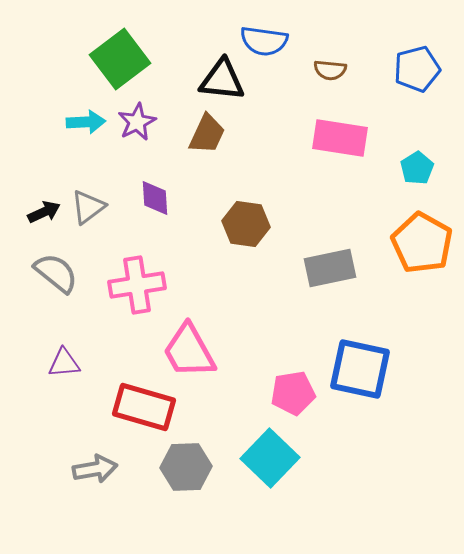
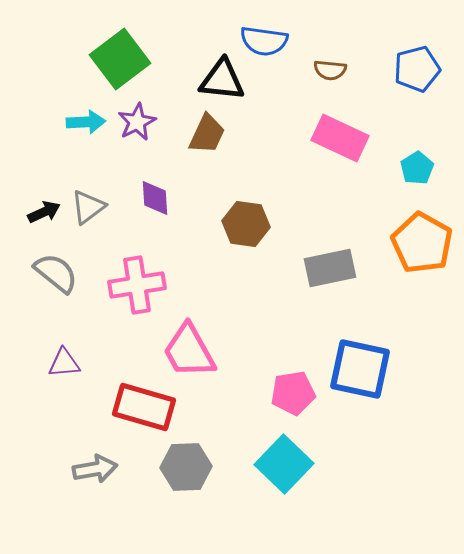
pink rectangle: rotated 16 degrees clockwise
cyan square: moved 14 px right, 6 px down
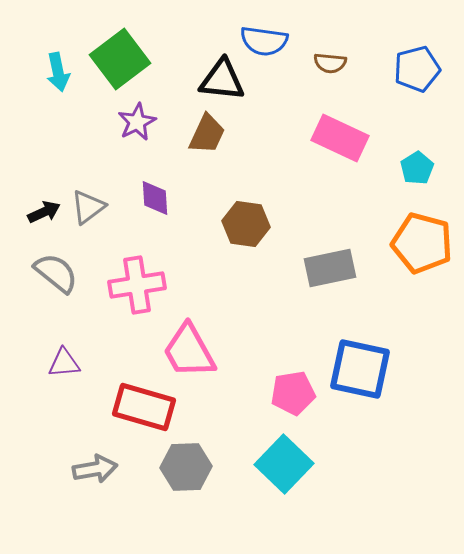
brown semicircle: moved 7 px up
cyan arrow: moved 28 px left, 50 px up; rotated 81 degrees clockwise
orange pentagon: rotated 14 degrees counterclockwise
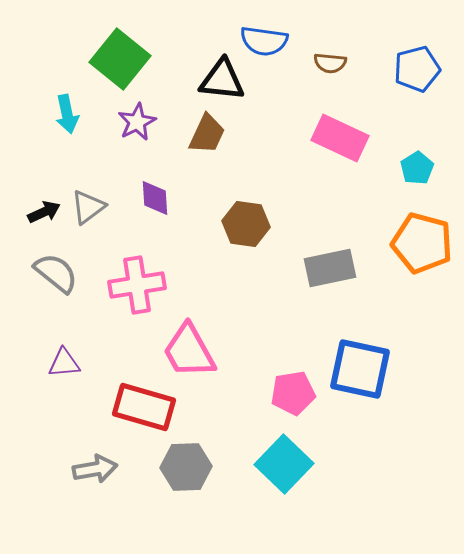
green square: rotated 14 degrees counterclockwise
cyan arrow: moved 9 px right, 42 px down
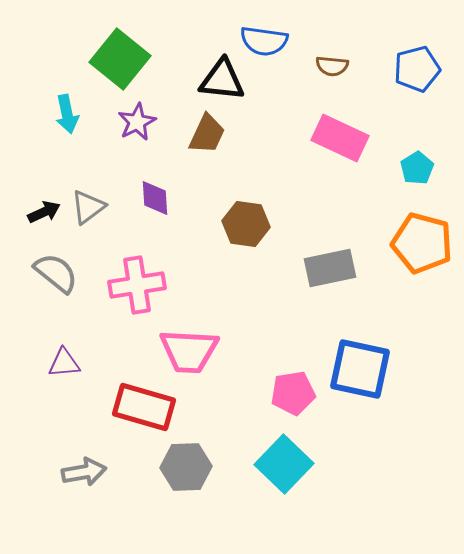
brown semicircle: moved 2 px right, 3 px down
pink trapezoid: rotated 58 degrees counterclockwise
gray arrow: moved 11 px left, 3 px down
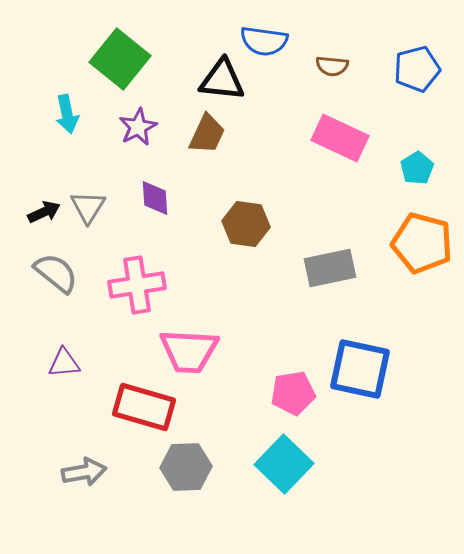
purple star: moved 1 px right, 5 px down
gray triangle: rotated 21 degrees counterclockwise
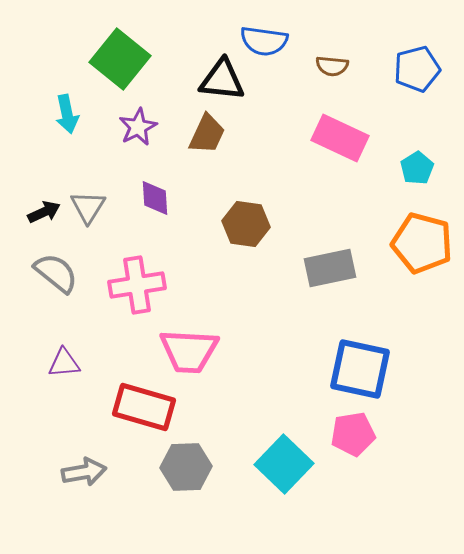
pink pentagon: moved 60 px right, 41 px down
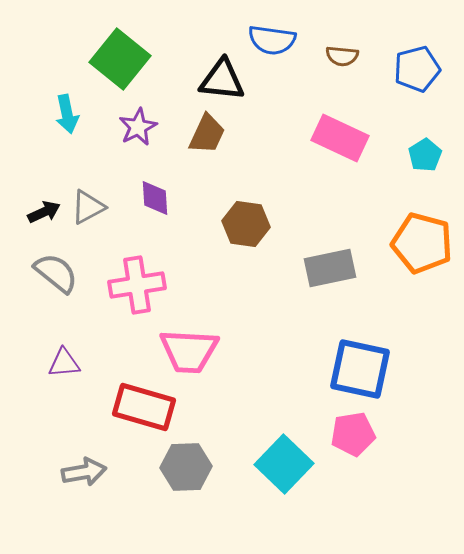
blue semicircle: moved 8 px right, 1 px up
brown semicircle: moved 10 px right, 10 px up
cyan pentagon: moved 8 px right, 13 px up
gray triangle: rotated 30 degrees clockwise
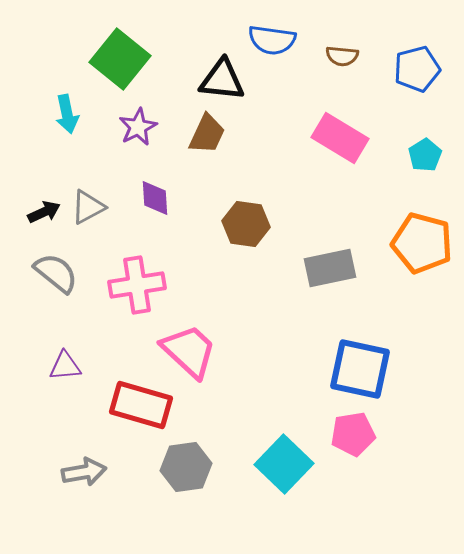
pink rectangle: rotated 6 degrees clockwise
pink trapezoid: rotated 140 degrees counterclockwise
purple triangle: moved 1 px right, 3 px down
red rectangle: moved 3 px left, 2 px up
gray hexagon: rotated 6 degrees counterclockwise
